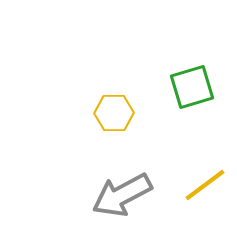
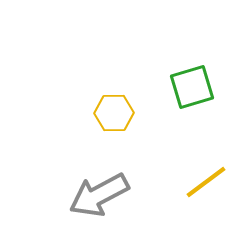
yellow line: moved 1 px right, 3 px up
gray arrow: moved 23 px left
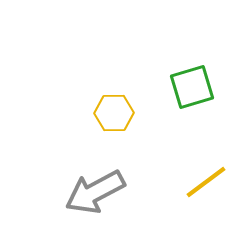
gray arrow: moved 4 px left, 3 px up
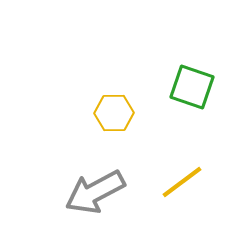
green square: rotated 36 degrees clockwise
yellow line: moved 24 px left
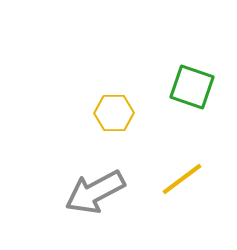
yellow line: moved 3 px up
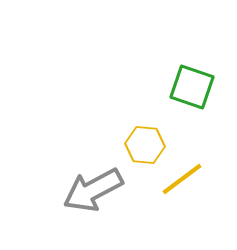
yellow hexagon: moved 31 px right, 32 px down; rotated 6 degrees clockwise
gray arrow: moved 2 px left, 2 px up
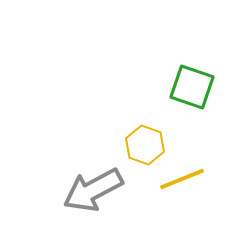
yellow hexagon: rotated 15 degrees clockwise
yellow line: rotated 15 degrees clockwise
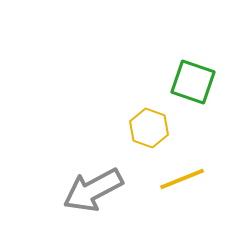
green square: moved 1 px right, 5 px up
yellow hexagon: moved 4 px right, 17 px up
